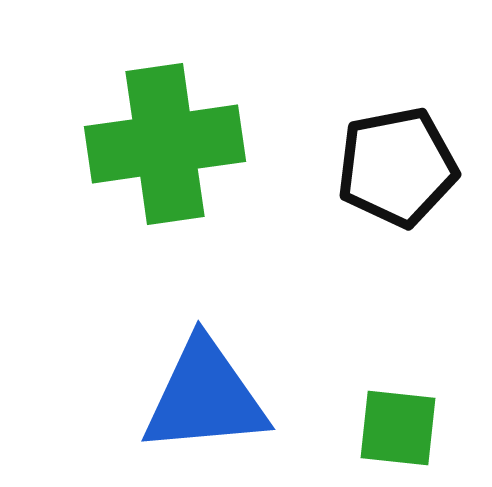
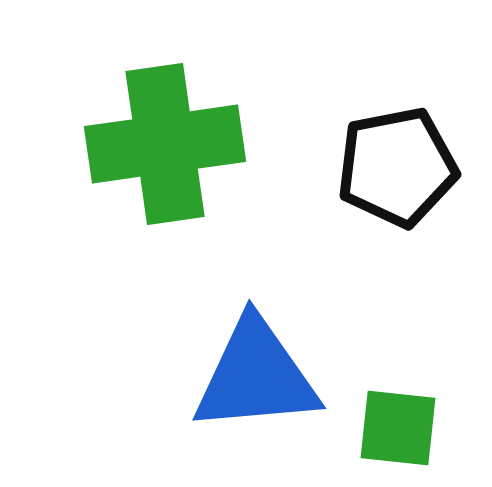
blue triangle: moved 51 px right, 21 px up
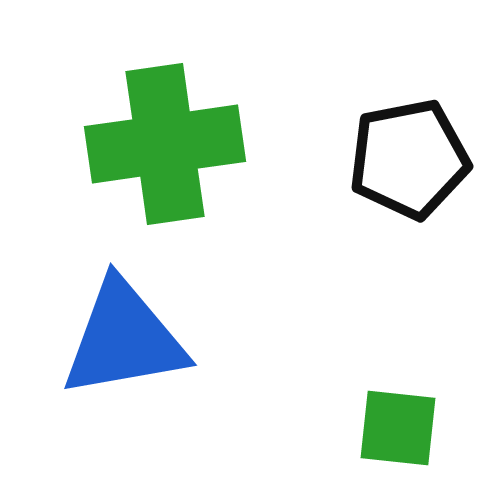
black pentagon: moved 12 px right, 8 px up
blue triangle: moved 132 px left, 37 px up; rotated 5 degrees counterclockwise
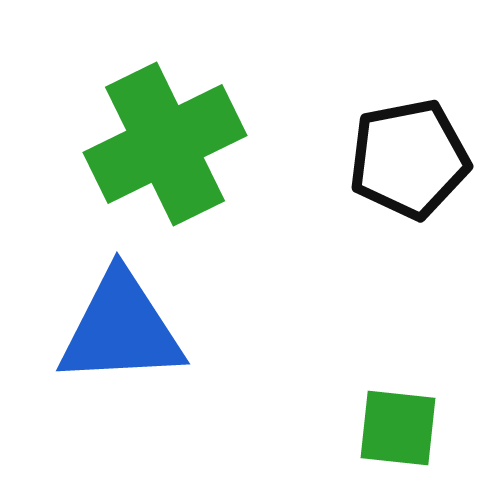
green cross: rotated 18 degrees counterclockwise
blue triangle: moved 3 px left, 10 px up; rotated 7 degrees clockwise
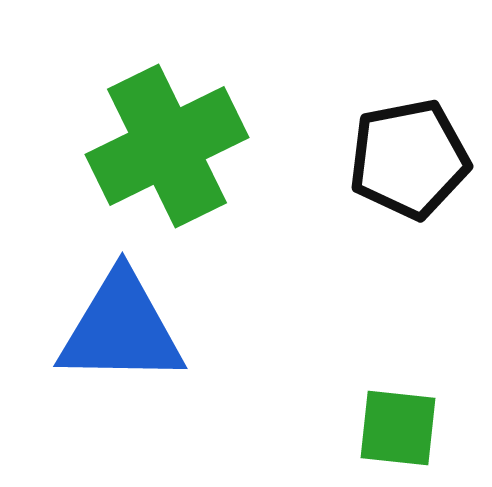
green cross: moved 2 px right, 2 px down
blue triangle: rotated 4 degrees clockwise
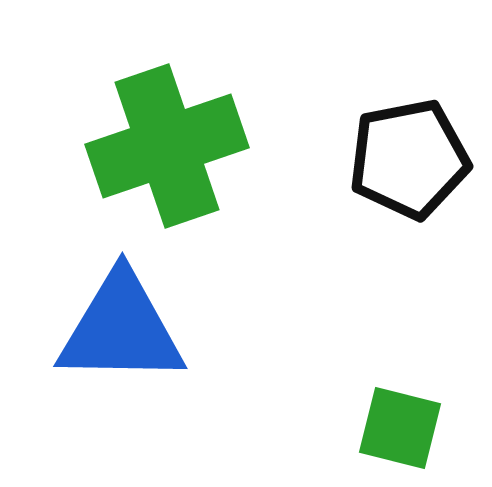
green cross: rotated 7 degrees clockwise
green square: moved 2 px right; rotated 8 degrees clockwise
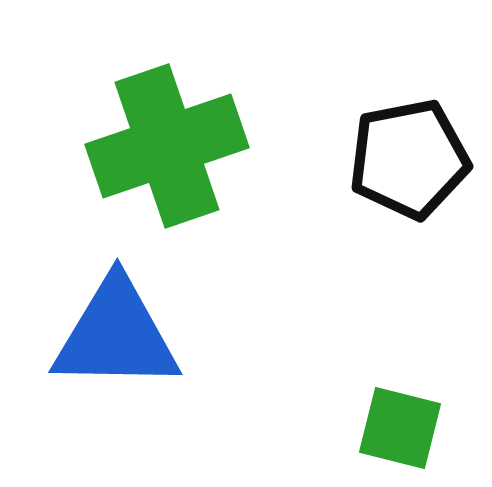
blue triangle: moved 5 px left, 6 px down
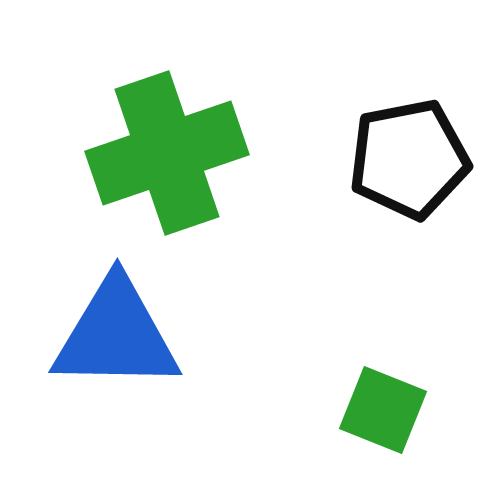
green cross: moved 7 px down
green square: moved 17 px left, 18 px up; rotated 8 degrees clockwise
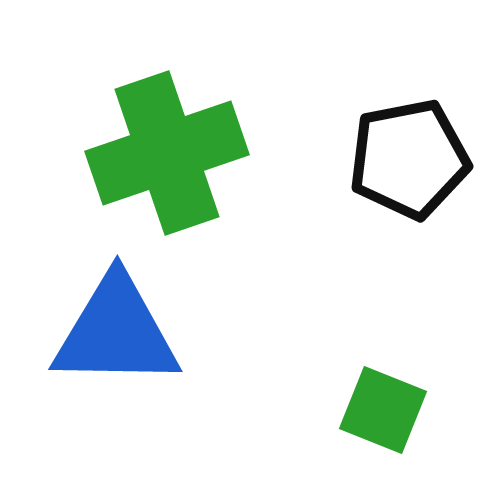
blue triangle: moved 3 px up
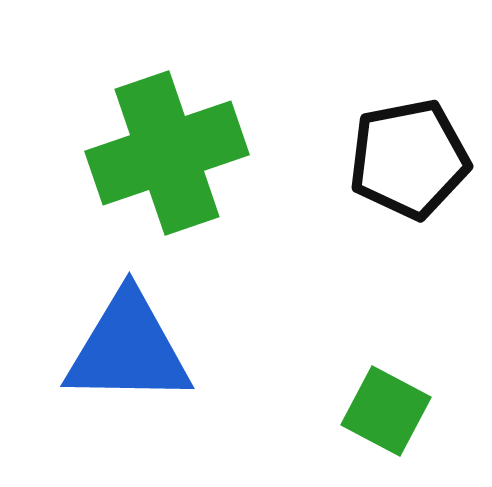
blue triangle: moved 12 px right, 17 px down
green square: moved 3 px right, 1 px down; rotated 6 degrees clockwise
